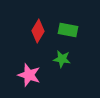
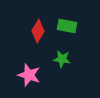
green rectangle: moved 1 px left, 4 px up
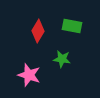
green rectangle: moved 5 px right
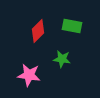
red diamond: rotated 15 degrees clockwise
pink star: rotated 10 degrees counterclockwise
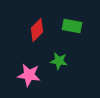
red diamond: moved 1 px left, 1 px up
green star: moved 3 px left, 2 px down
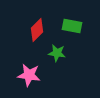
green star: moved 2 px left, 8 px up
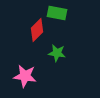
green rectangle: moved 15 px left, 13 px up
pink star: moved 4 px left, 1 px down
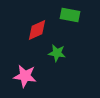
green rectangle: moved 13 px right, 2 px down
red diamond: rotated 20 degrees clockwise
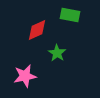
green star: rotated 24 degrees clockwise
pink star: rotated 20 degrees counterclockwise
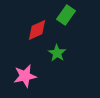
green rectangle: moved 4 px left; rotated 66 degrees counterclockwise
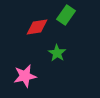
red diamond: moved 3 px up; rotated 15 degrees clockwise
